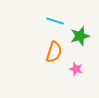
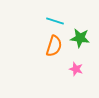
green star: moved 2 px down; rotated 24 degrees clockwise
orange semicircle: moved 6 px up
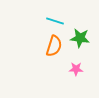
pink star: rotated 16 degrees counterclockwise
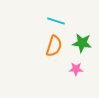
cyan line: moved 1 px right
green star: moved 2 px right, 5 px down
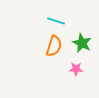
green star: rotated 18 degrees clockwise
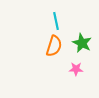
cyan line: rotated 60 degrees clockwise
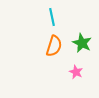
cyan line: moved 4 px left, 4 px up
pink star: moved 3 px down; rotated 24 degrees clockwise
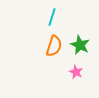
cyan line: rotated 30 degrees clockwise
green star: moved 2 px left, 2 px down
